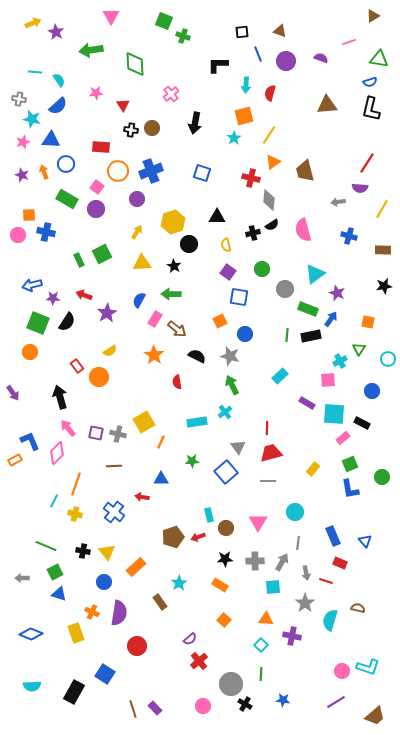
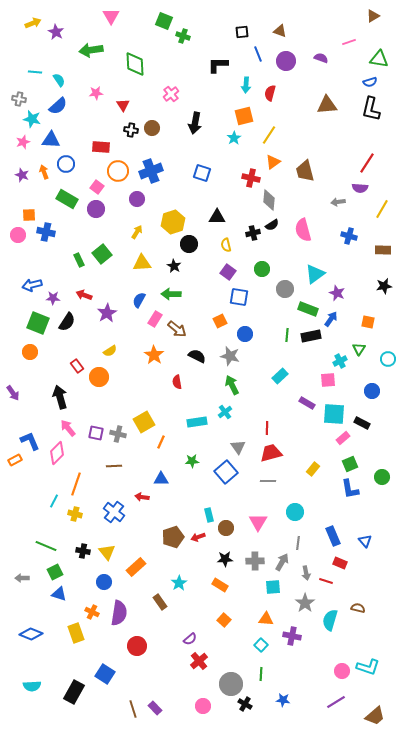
green square at (102, 254): rotated 12 degrees counterclockwise
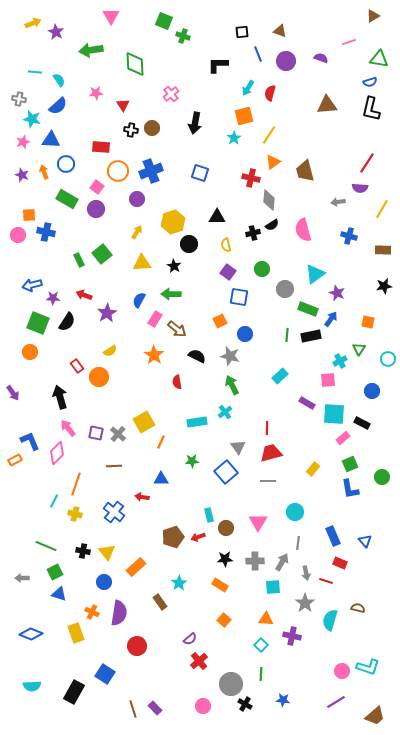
cyan arrow at (246, 85): moved 2 px right, 3 px down; rotated 28 degrees clockwise
blue square at (202, 173): moved 2 px left
gray cross at (118, 434): rotated 28 degrees clockwise
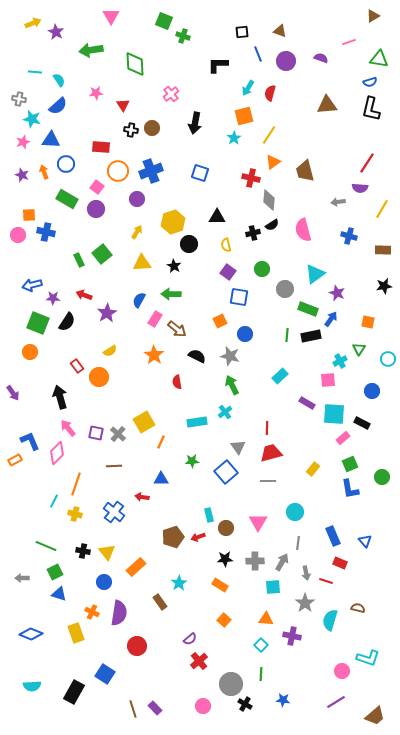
cyan L-shape at (368, 667): moved 9 px up
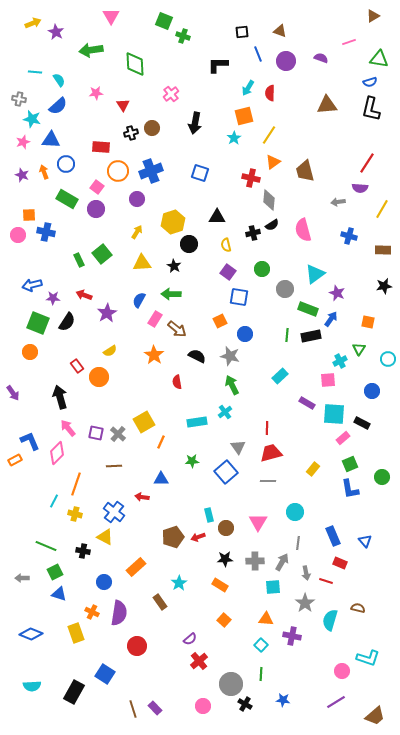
red semicircle at (270, 93): rotated 14 degrees counterclockwise
black cross at (131, 130): moved 3 px down; rotated 24 degrees counterclockwise
yellow triangle at (107, 552): moved 2 px left, 15 px up; rotated 24 degrees counterclockwise
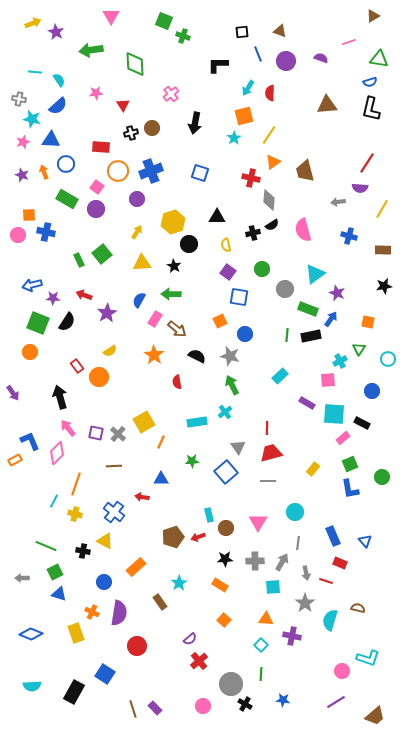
yellow triangle at (105, 537): moved 4 px down
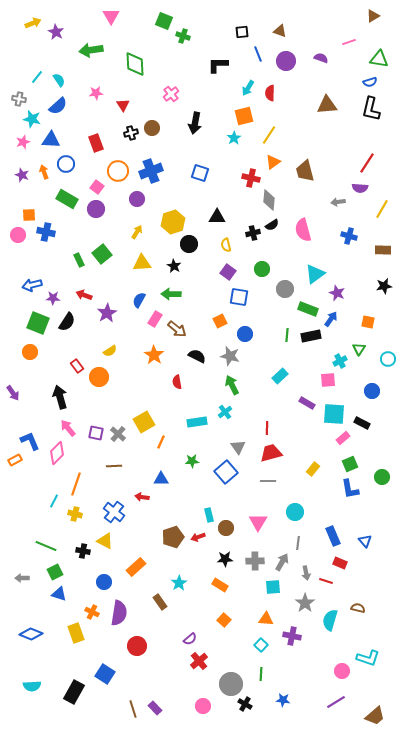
cyan line at (35, 72): moved 2 px right, 5 px down; rotated 56 degrees counterclockwise
red rectangle at (101, 147): moved 5 px left, 4 px up; rotated 66 degrees clockwise
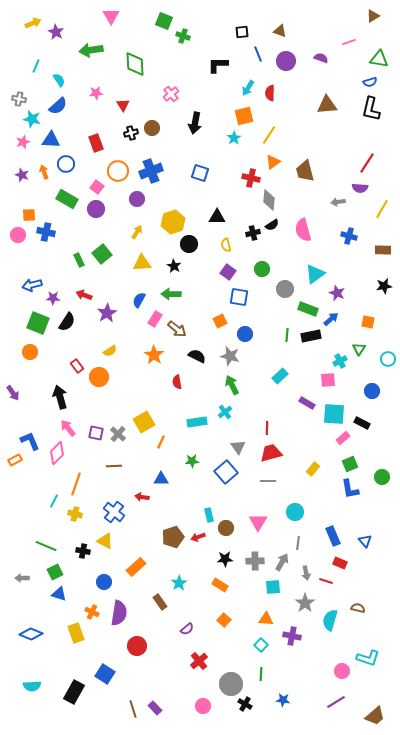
cyan line at (37, 77): moved 1 px left, 11 px up; rotated 16 degrees counterclockwise
blue arrow at (331, 319): rotated 14 degrees clockwise
purple semicircle at (190, 639): moved 3 px left, 10 px up
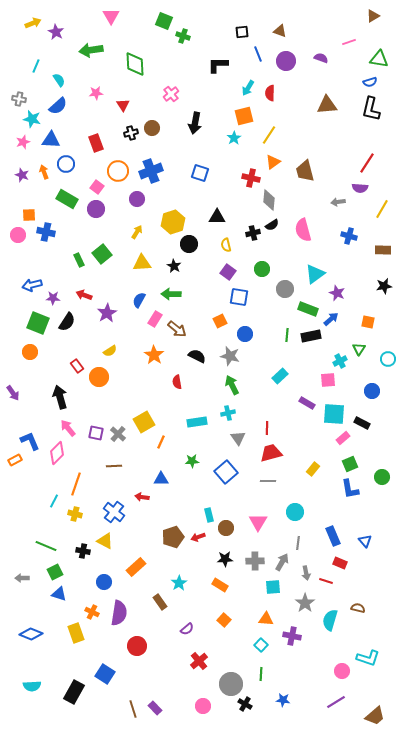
cyan cross at (225, 412): moved 3 px right, 1 px down; rotated 24 degrees clockwise
gray triangle at (238, 447): moved 9 px up
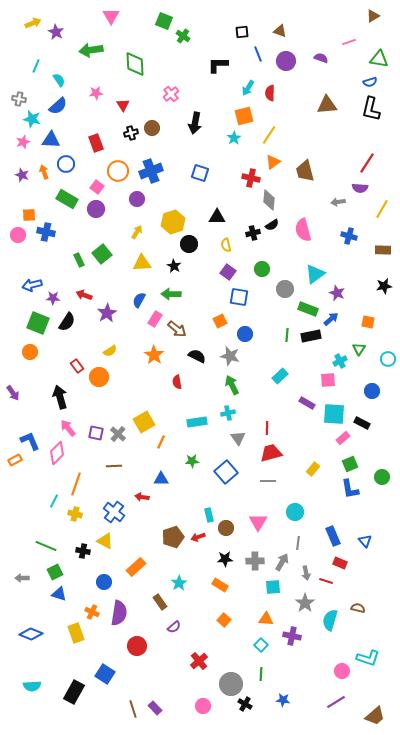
green cross at (183, 36): rotated 16 degrees clockwise
purple semicircle at (187, 629): moved 13 px left, 2 px up
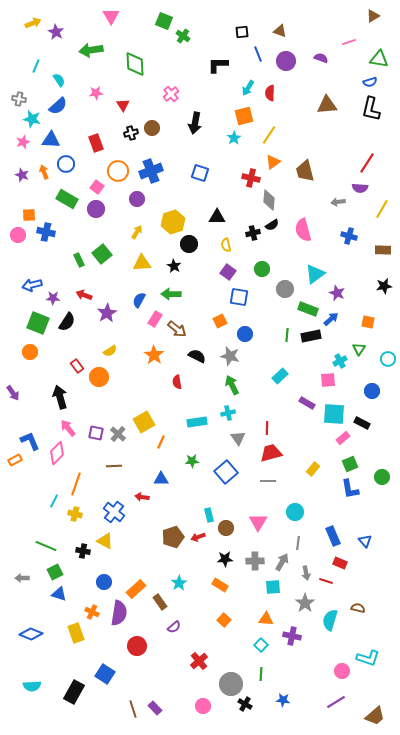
orange rectangle at (136, 567): moved 22 px down
